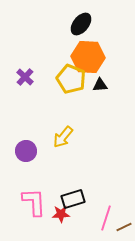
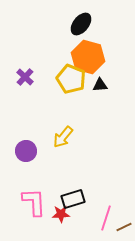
orange hexagon: rotated 12 degrees clockwise
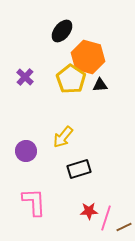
black ellipse: moved 19 px left, 7 px down
yellow pentagon: rotated 12 degrees clockwise
black rectangle: moved 6 px right, 30 px up
red star: moved 28 px right, 3 px up
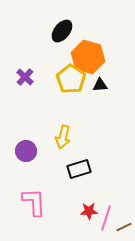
yellow arrow: rotated 25 degrees counterclockwise
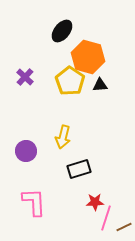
yellow pentagon: moved 1 px left, 2 px down
red star: moved 6 px right, 9 px up
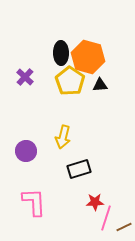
black ellipse: moved 1 px left, 22 px down; rotated 40 degrees counterclockwise
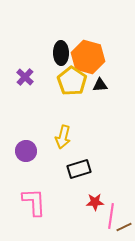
yellow pentagon: moved 2 px right
pink line: moved 5 px right, 2 px up; rotated 10 degrees counterclockwise
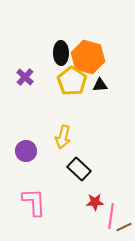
black rectangle: rotated 60 degrees clockwise
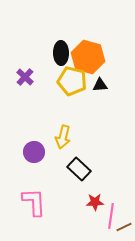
yellow pentagon: rotated 20 degrees counterclockwise
purple circle: moved 8 px right, 1 px down
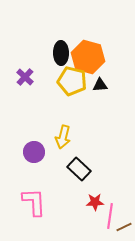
pink line: moved 1 px left
